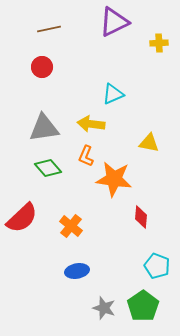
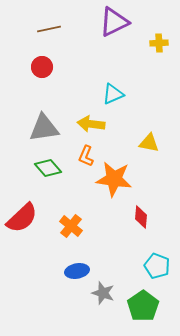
gray star: moved 1 px left, 15 px up
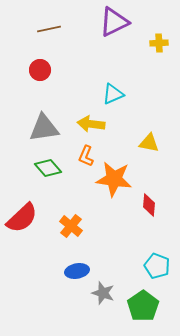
red circle: moved 2 px left, 3 px down
red diamond: moved 8 px right, 12 px up
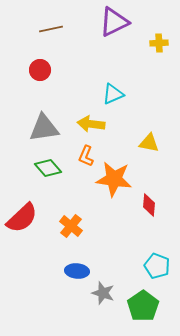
brown line: moved 2 px right
blue ellipse: rotated 15 degrees clockwise
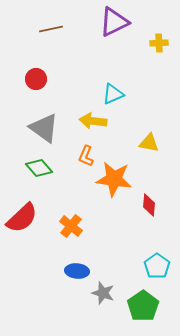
red circle: moved 4 px left, 9 px down
yellow arrow: moved 2 px right, 3 px up
gray triangle: rotated 44 degrees clockwise
green diamond: moved 9 px left
cyan pentagon: rotated 15 degrees clockwise
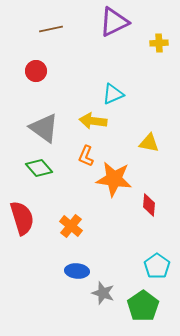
red circle: moved 8 px up
red semicircle: rotated 64 degrees counterclockwise
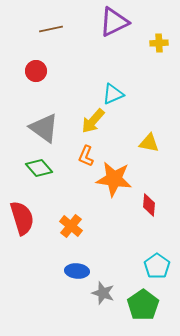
yellow arrow: rotated 56 degrees counterclockwise
green pentagon: moved 1 px up
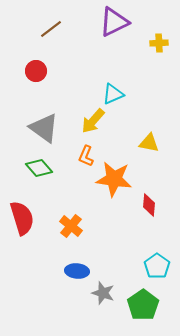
brown line: rotated 25 degrees counterclockwise
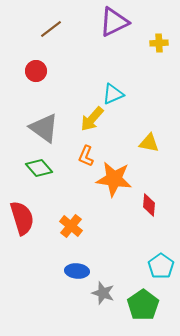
yellow arrow: moved 1 px left, 2 px up
cyan pentagon: moved 4 px right
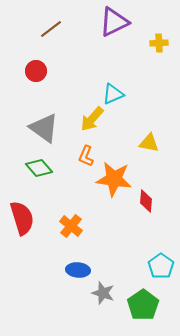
red diamond: moved 3 px left, 4 px up
blue ellipse: moved 1 px right, 1 px up
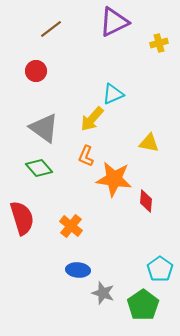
yellow cross: rotated 12 degrees counterclockwise
cyan pentagon: moved 1 px left, 3 px down
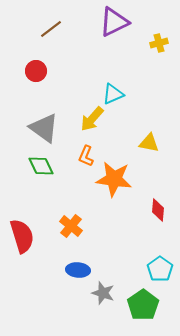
green diamond: moved 2 px right, 2 px up; rotated 16 degrees clockwise
red diamond: moved 12 px right, 9 px down
red semicircle: moved 18 px down
